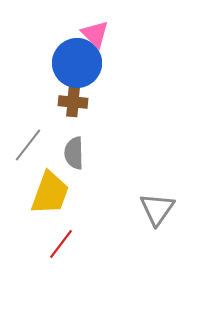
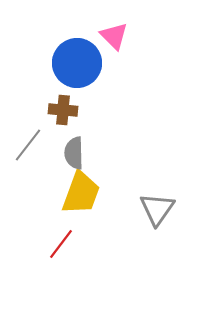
pink triangle: moved 19 px right, 2 px down
brown cross: moved 10 px left, 8 px down
yellow trapezoid: moved 31 px right
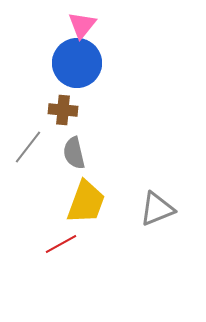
pink triangle: moved 32 px left, 11 px up; rotated 24 degrees clockwise
gray line: moved 2 px down
gray semicircle: rotated 12 degrees counterclockwise
yellow trapezoid: moved 5 px right, 9 px down
gray triangle: rotated 33 degrees clockwise
red line: rotated 24 degrees clockwise
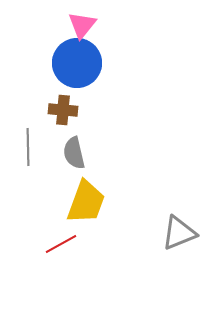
gray line: rotated 39 degrees counterclockwise
gray triangle: moved 22 px right, 24 px down
